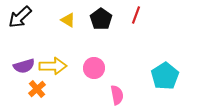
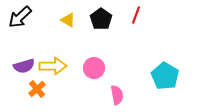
cyan pentagon: rotated 8 degrees counterclockwise
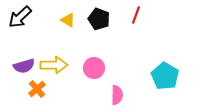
black pentagon: moved 2 px left; rotated 15 degrees counterclockwise
yellow arrow: moved 1 px right, 1 px up
pink semicircle: rotated 12 degrees clockwise
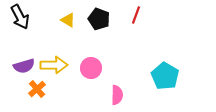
black arrow: rotated 75 degrees counterclockwise
pink circle: moved 3 px left
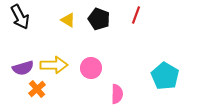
purple semicircle: moved 1 px left, 2 px down
pink semicircle: moved 1 px up
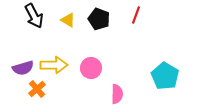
black arrow: moved 14 px right, 1 px up
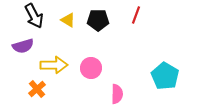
black pentagon: moved 1 px left, 1 px down; rotated 20 degrees counterclockwise
purple semicircle: moved 22 px up
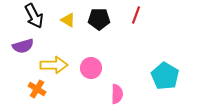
black pentagon: moved 1 px right, 1 px up
orange cross: rotated 18 degrees counterclockwise
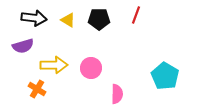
black arrow: moved 2 px down; rotated 55 degrees counterclockwise
